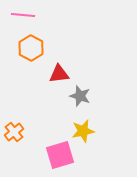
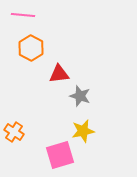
orange cross: rotated 18 degrees counterclockwise
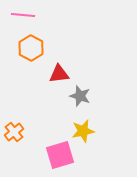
orange cross: rotated 18 degrees clockwise
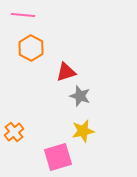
red triangle: moved 7 px right, 2 px up; rotated 10 degrees counterclockwise
pink square: moved 2 px left, 2 px down
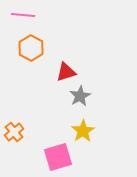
gray star: rotated 25 degrees clockwise
yellow star: rotated 20 degrees counterclockwise
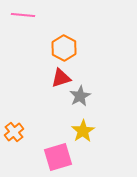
orange hexagon: moved 33 px right
red triangle: moved 5 px left, 6 px down
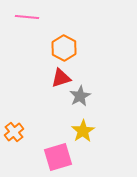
pink line: moved 4 px right, 2 px down
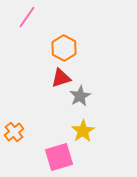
pink line: rotated 60 degrees counterclockwise
pink square: moved 1 px right
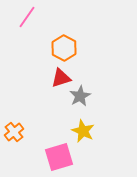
yellow star: rotated 15 degrees counterclockwise
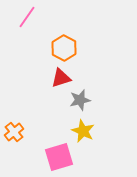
gray star: moved 4 px down; rotated 15 degrees clockwise
